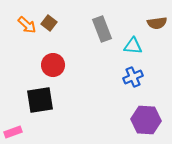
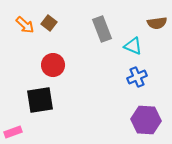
orange arrow: moved 2 px left
cyan triangle: rotated 18 degrees clockwise
blue cross: moved 4 px right
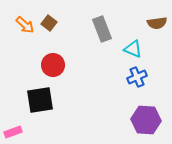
cyan triangle: moved 3 px down
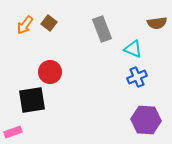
orange arrow: rotated 84 degrees clockwise
red circle: moved 3 px left, 7 px down
black square: moved 8 px left
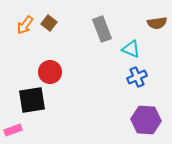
cyan triangle: moved 2 px left
pink rectangle: moved 2 px up
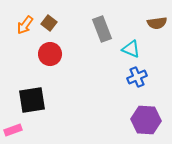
red circle: moved 18 px up
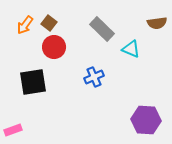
gray rectangle: rotated 25 degrees counterclockwise
red circle: moved 4 px right, 7 px up
blue cross: moved 43 px left
black square: moved 1 px right, 18 px up
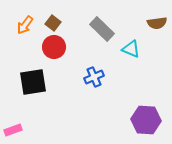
brown square: moved 4 px right
